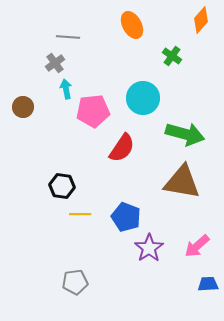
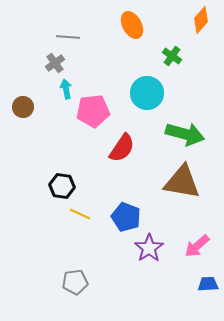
cyan circle: moved 4 px right, 5 px up
yellow line: rotated 25 degrees clockwise
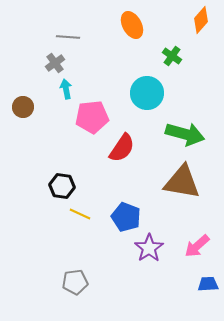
pink pentagon: moved 1 px left, 6 px down
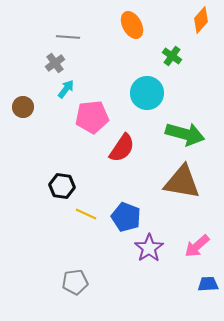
cyan arrow: rotated 48 degrees clockwise
yellow line: moved 6 px right
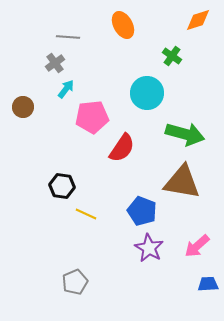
orange diamond: moved 3 px left; rotated 32 degrees clockwise
orange ellipse: moved 9 px left
blue pentagon: moved 16 px right, 6 px up
purple star: rotated 8 degrees counterclockwise
gray pentagon: rotated 15 degrees counterclockwise
